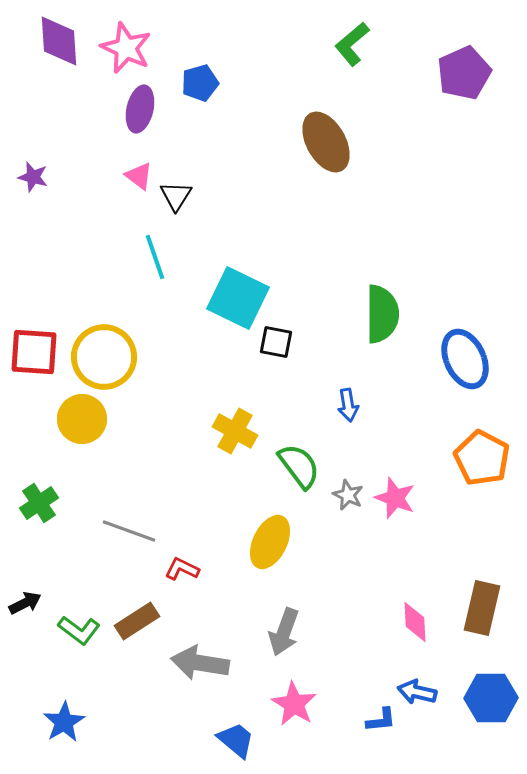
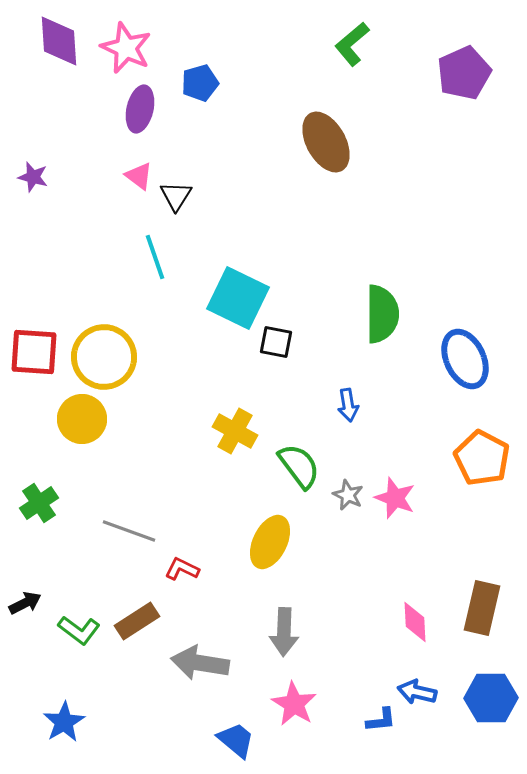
gray arrow at (284, 632): rotated 18 degrees counterclockwise
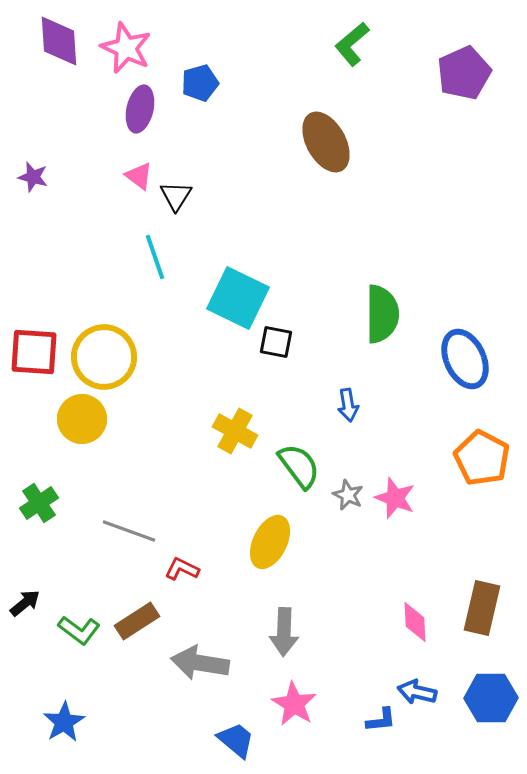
black arrow at (25, 603): rotated 12 degrees counterclockwise
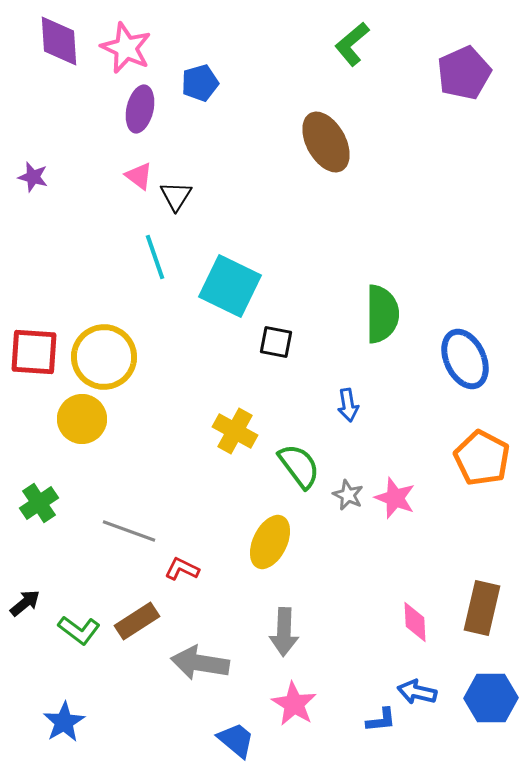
cyan square at (238, 298): moved 8 px left, 12 px up
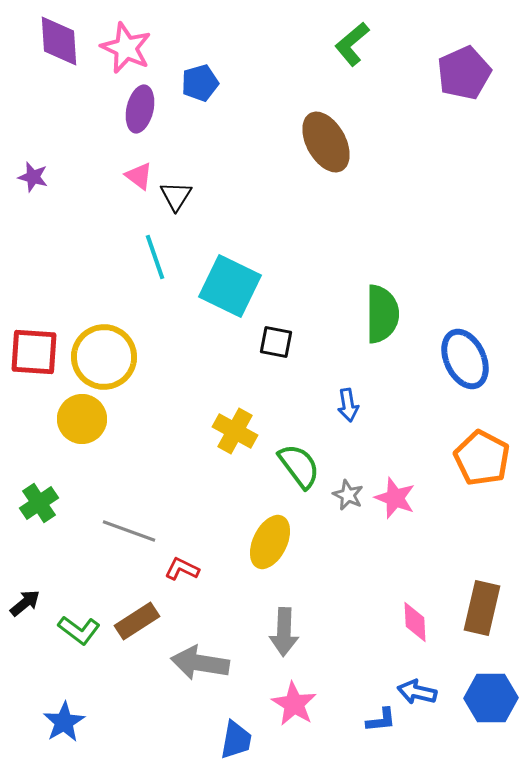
blue trapezoid at (236, 740): rotated 60 degrees clockwise
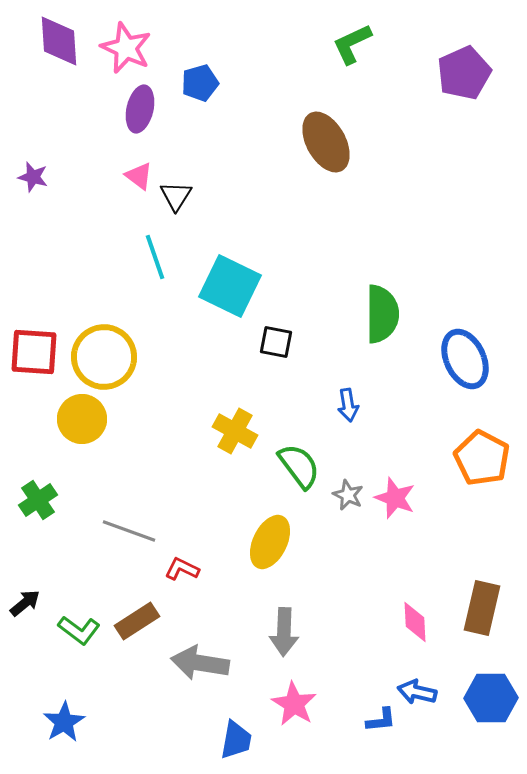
green L-shape at (352, 44): rotated 15 degrees clockwise
green cross at (39, 503): moved 1 px left, 3 px up
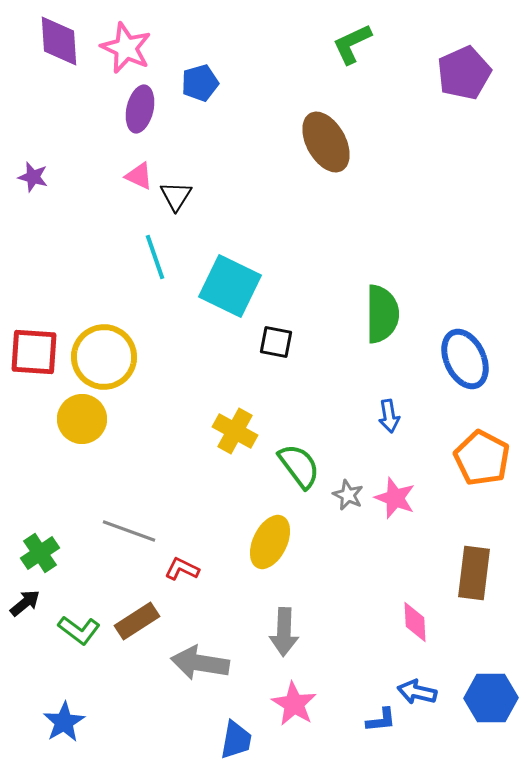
pink triangle at (139, 176): rotated 12 degrees counterclockwise
blue arrow at (348, 405): moved 41 px right, 11 px down
green cross at (38, 500): moved 2 px right, 53 px down
brown rectangle at (482, 608): moved 8 px left, 35 px up; rotated 6 degrees counterclockwise
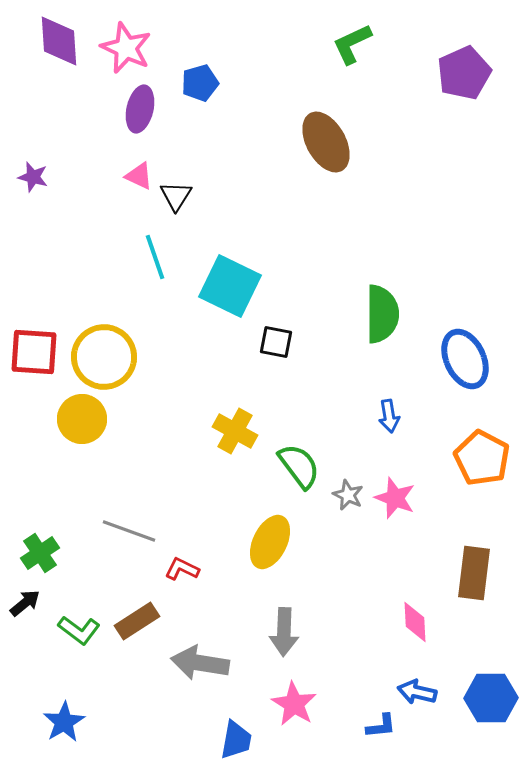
blue L-shape at (381, 720): moved 6 px down
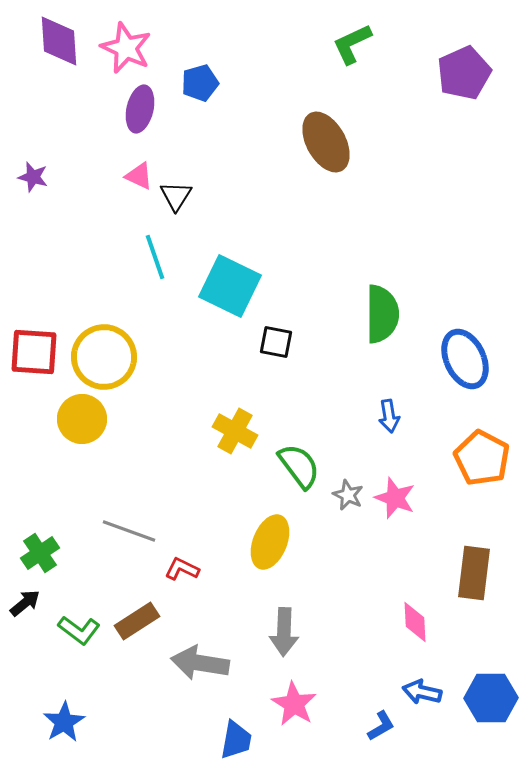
yellow ellipse at (270, 542): rotated 4 degrees counterclockwise
blue arrow at (417, 692): moved 5 px right
blue L-shape at (381, 726): rotated 24 degrees counterclockwise
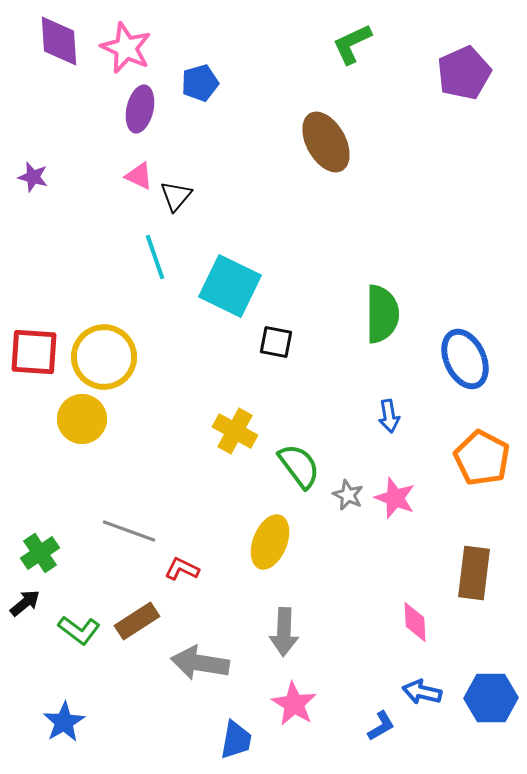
black triangle at (176, 196): rotated 8 degrees clockwise
